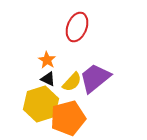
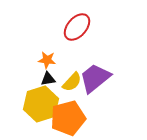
red ellipse: rotated 20 degrees clockwise
orange star: rotated 24 degrees counterclockwise
black triangle: rotated 35 degrees counterclockwise
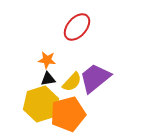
orange pentagon: moved 4 px up
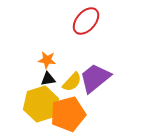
red ellipse: moved 9 px right, 6 px up
